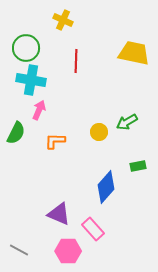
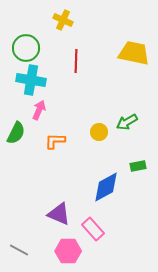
blue diamond: rotated 20 degrees clockwise
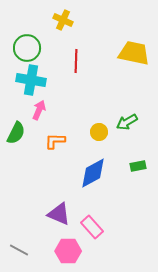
green circle: moved 1 px right
blue diamond: moved 13 px left, 14 px up
pink rectangle: moved 1 px left, 2 px up
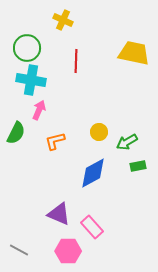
green arrow: moved 20 px down
orange L-shape: rotated 15 degrees counterclockwise
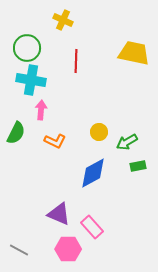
pink arrow: moved 2 px right; rotated 18 degrees counterclockwise
orange L-shape: rotated 140 degrees counterclockwise
pink hexagon: moved 2 px up
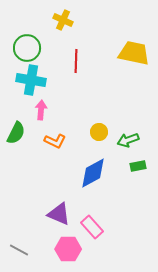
green arrow: moved 1 px right, 2 px up; rotated 10 degrees clockwise
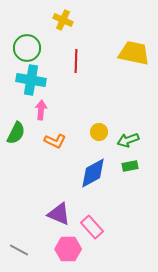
green rectangle: moved 8 px left
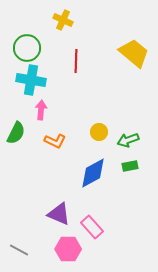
yellow trapezoid: rotated 28 degrees clockwise
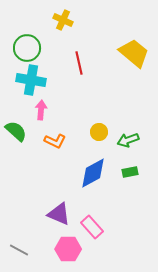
red line: moved 3 px right, 2 px down; rotated 15 degrees counterclockwise
green semicircle: moved 2 px up; rotated 75 degrees counterclockwise
green rectangle: moved 6 px down
